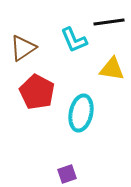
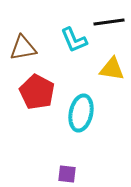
brown triangle: rotated 24 degrees clockwise
purple square: rotated 24 degrees clockwise
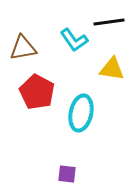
cyan L-shape: rotated 12 degrees counterclockwise
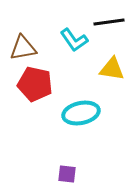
red pentagon: moved 2 px left, 8 px up; rotated 16 degrees counterclockwise
cyan ellipse: rotated 66 degrees clockwise
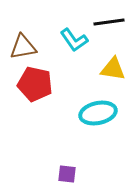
brown triangle: moved 1 px up
yellow triangle: moved 1 px right
cyan ellipse: moved 17 px right
